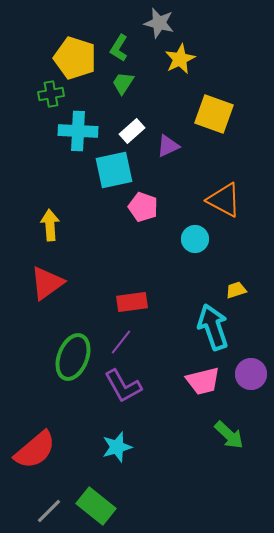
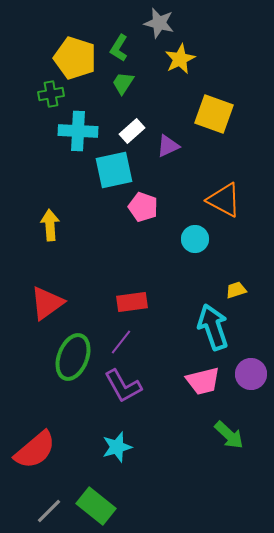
red triangle: moved 20 px down
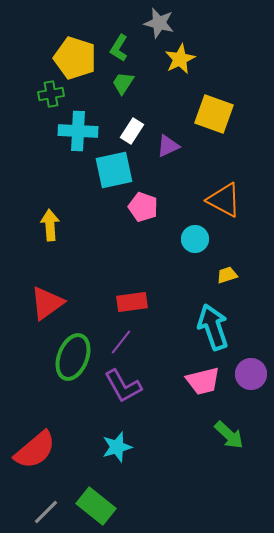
white rectangle: rotated 15 degrees counterclockwise
yellow trapezoid: moved 9 px left, 15 px up
gray line: moved 3 px left, 1 px down
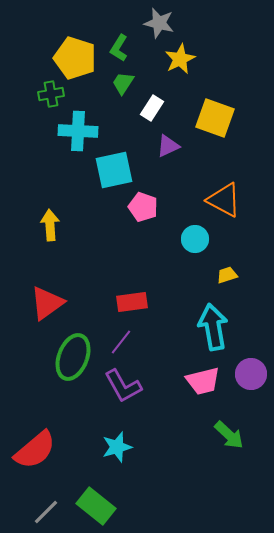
yellow square: moved 1 px right, 4 px down
white rectangle: moved 20 px right, 23 px up
cyan arrow: rotated 9 degrees clockwise
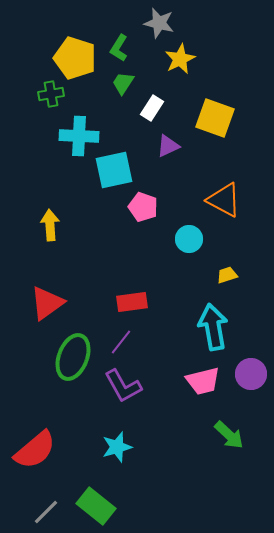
cyan cross: moved 1 px right, 5 px down
cyan circle: moved 6 px left
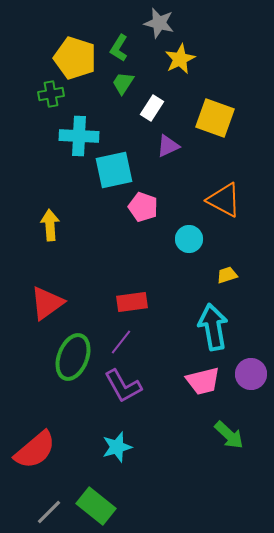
gray line: moved 3 px right
